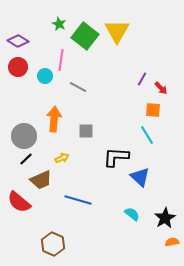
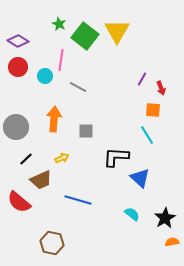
red arrow: rotated 24 degrees clockwise
gray circle: moved 8 px left, 9 px up
blue triangle: moved 1 px down
brown hexagon: moved 1 px left, 1 px up; rotated 10 degrees counterclockwise
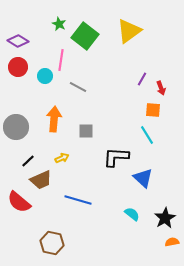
yellow triangle: moved 12 px right; rotated 24 degrees clockwise
black line: moved 2 px right, 2 px down
blue triangle: moved 3 px right
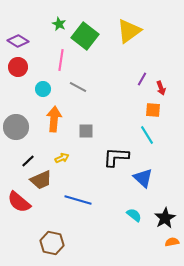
cyan circle: moved 2 px left, 13 px down
cyan semicircle: moved 2 px right, 1 px down
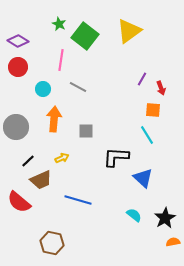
orange semicircle: moved 1 px right
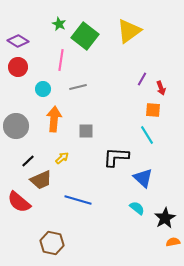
gray line: rotated 42 degrees counterclockwise
gray circle: moved 1 px up
yellow arrow: rotated 16 degrees counterclockwise
cyan semicircle: moved 3 px right, 7 px up
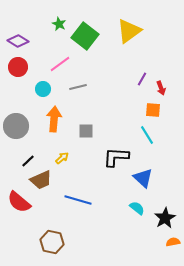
pink line: moved 1 px left, 4 px down; rotated 45 degrees clockwise
brown hexagon: moved 1 px up
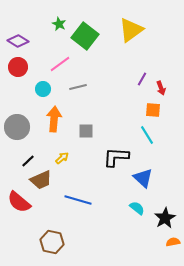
yellow triangle: moved 2 px right, 1 px up
gray circle: moved 1 px right, 1 px down
